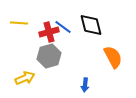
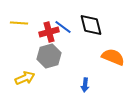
orange semicircle: rotated 40 degrees counterclockwise
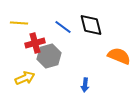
red cross: moved 14 px left, 11 px down
orange semicircle: moved 6 px right, 1 px up
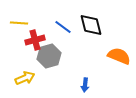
red cross: moved 3 px up
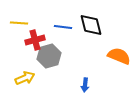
blue line: rotated 30 degrees counterclockwise
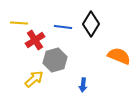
black diamond: moved 1 px up; rotated 45 degrees clockwise
red cross: rotated 18 degrees counterclockwise
gray hexagon: moved 6 px right, 4 px down
yellow arrow: moved 9 px right, 1 px down; rotated 18 degrees counterclockwise
blue arrow: moved 2 px left
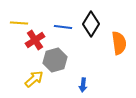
orange semicircle: moved 13 px up; rotated 60 degrees clockwise
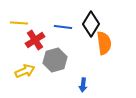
orange semicircle: moved 15 px left
yellow arrow: moved 9 px left, 8 px up; rotated 18 degrees clockwise
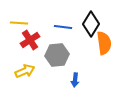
red cross: moved 5 px left
gray hexagon: moved 2 px right, 5 px up; rotated 10 degrees clockwise
blue arrow: moved 8 px left, 5 px up
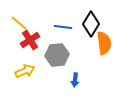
yellow line: rotated 36 degrees clockwise
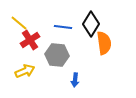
gray hexagon: rotated 10 degrees clockwise
